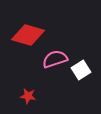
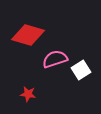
red star: moved 2 px up
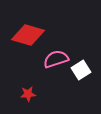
pink semicircle: moved 1 px right
red star: rotated 14 degrees counterclockwise
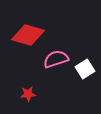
white square: moved 4 px right, 1 px up
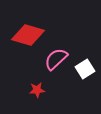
pink semicircle: rotated 25 degrees counterclockwise
red star: moved 9 px right, 4 px up
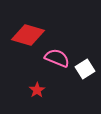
pink semicircle: moved 1 px right, 1 px up; rotated 65 degrees clockwise
red star: rotated 28 degrees counterclockwise
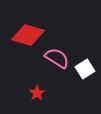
pink semicircle: rotated 10 degrees clockwise
red star: moved 3 px down
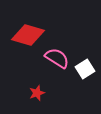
red star: rotated 14 degrees clockwise
